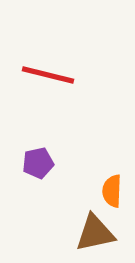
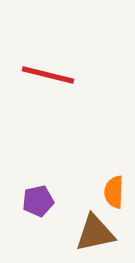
purple pentagon: moved 38 px down
orange semicircle: moved 2 px right, 1 px down
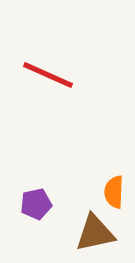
red line: rotated 10 degrees clockwise
purple pentagon: moved 2 px left, 3 px down
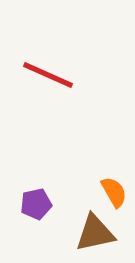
orange semicircle: rotated 148 degrees clockwise
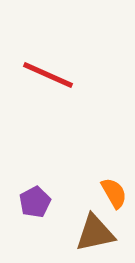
orange semicircle: moved 1 px down
purple pentagon: moved 1 px left, 2 px up; rotated 16 degrees counterclockwise
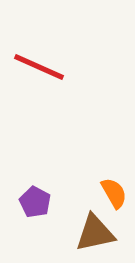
red line: moved 9 px left, 8 px up
purple pentagon: rotated 16 degrees counterclockwise
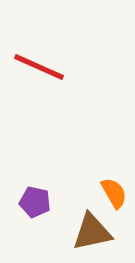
purple pentagon: rotated 16 degrees counterclockwise
brown triangle: moved 3 px left, 1 px up
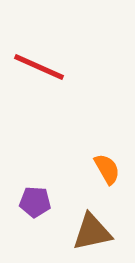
orange semicircle: moved 7 px left, 24 px up
purple pentagon: rotated 8 degrees counterclockwise
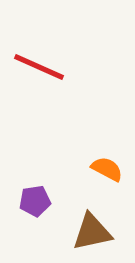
orange semicircle: rotated 32 degrees counterclockwise
purple pentagon: moved 1 px up; rotated 12 degrees counterclockwise
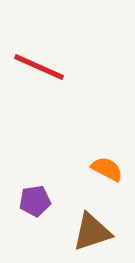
brown triangle: rotated 6 degrees counterclockwise
